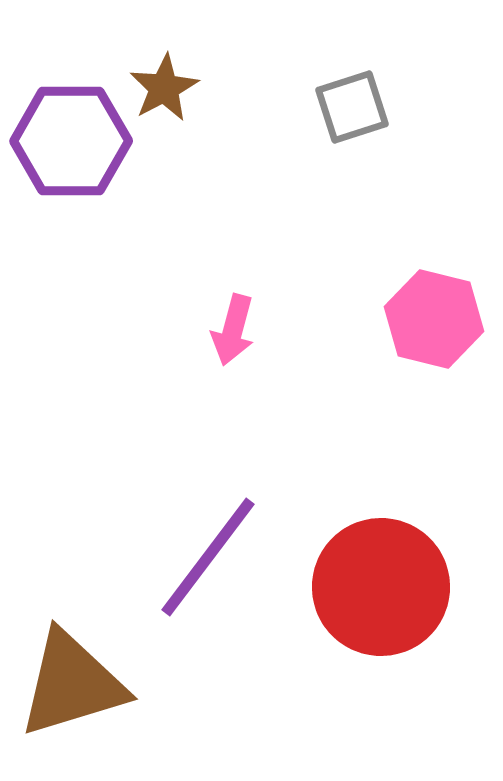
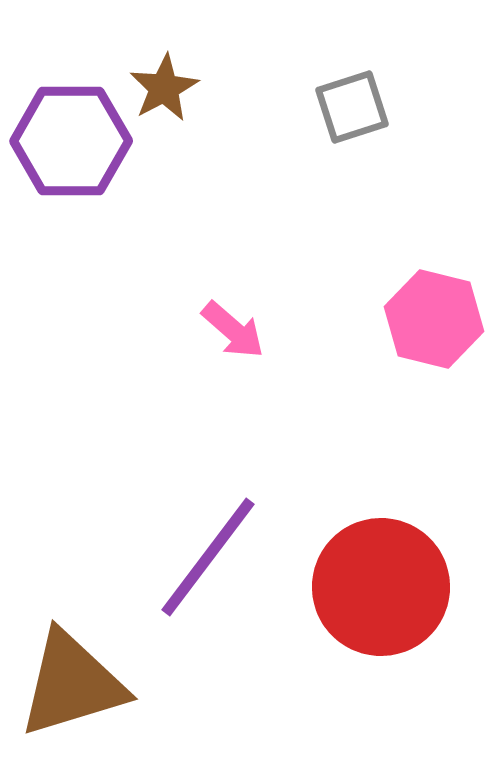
pink arrow: rotated 64 degrees counterclockwise
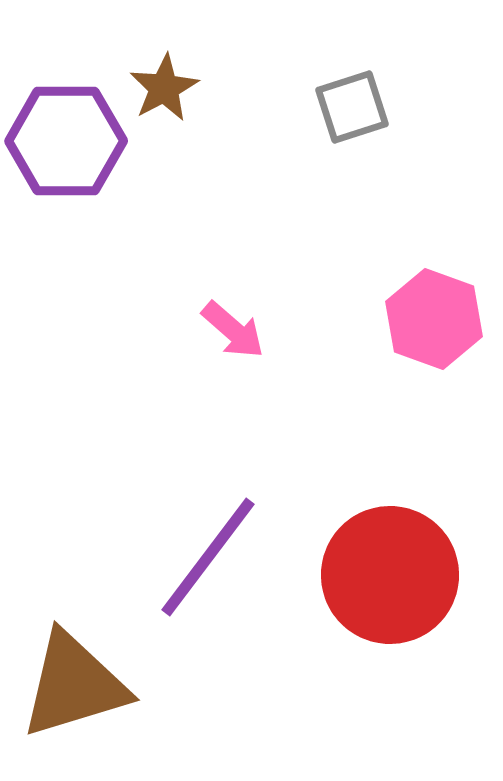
purple hexagon: moved 5 px left
pink hexagon: rotated 6 degrees clockwise
red circle: moved 9 px right, 12 px up
brown triangle: moved 2 px right, 1 px down
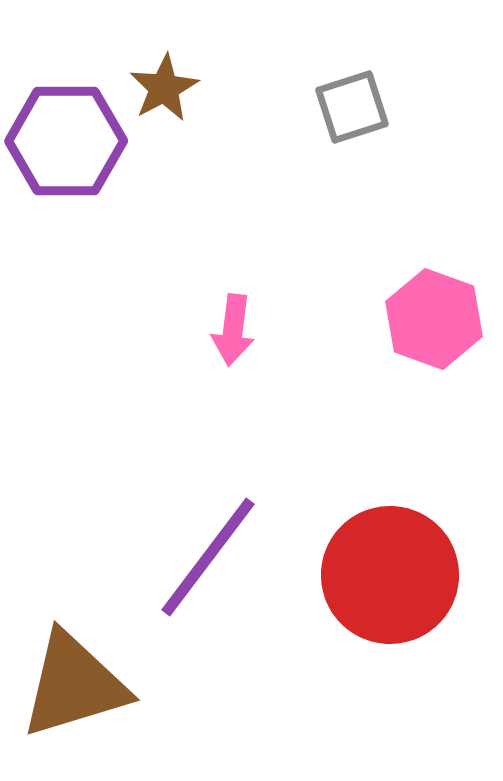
pink arrow: rotated 56 degrees clockwise
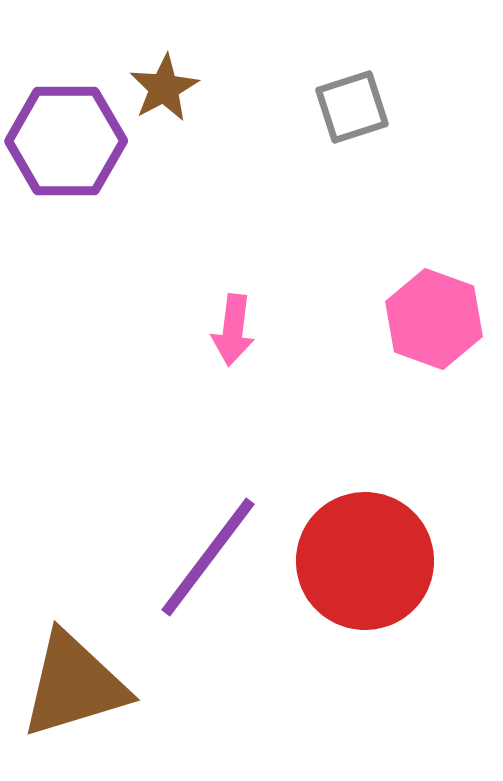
red circle: moved 25 px left, 14 px up
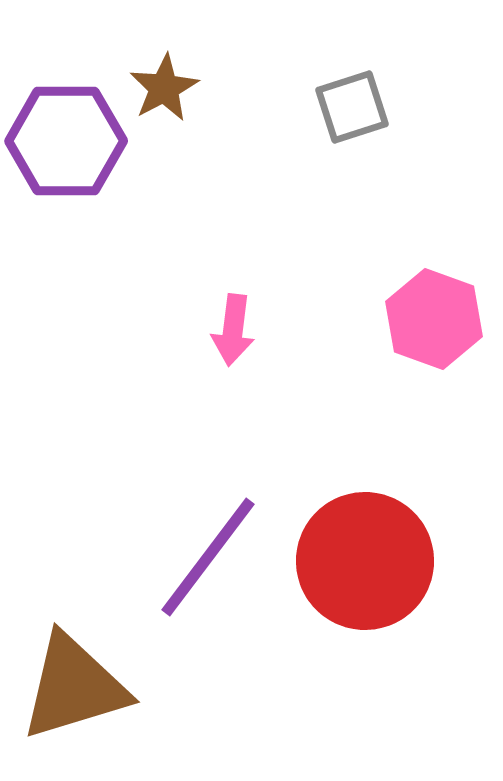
brown triangle: moved 2 px down
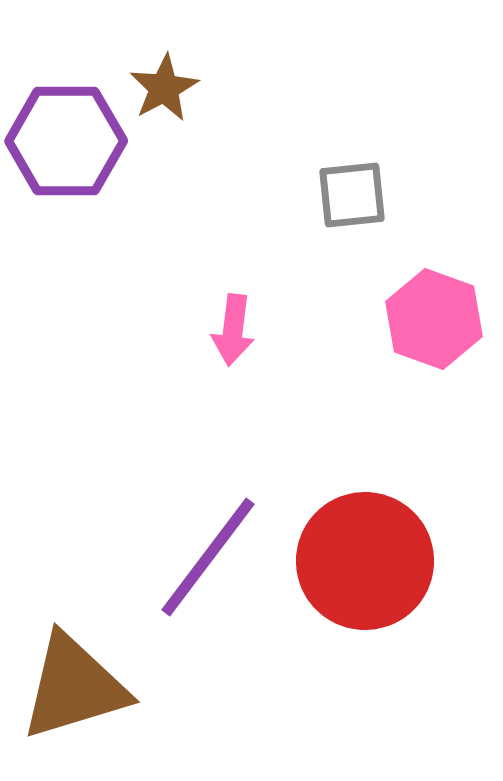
gray square: moved 88 px down; rotated 12 degrees clockwise
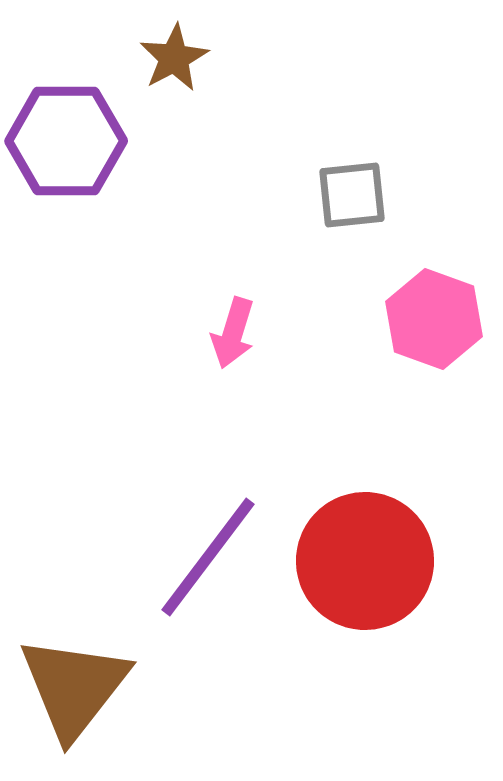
brown star: moved 10 px right, 30 px up
pink arrow: moved 3 px down; rotated 10 degrees clockwise
brown triangle: rotated 35 degrees counterclockwise
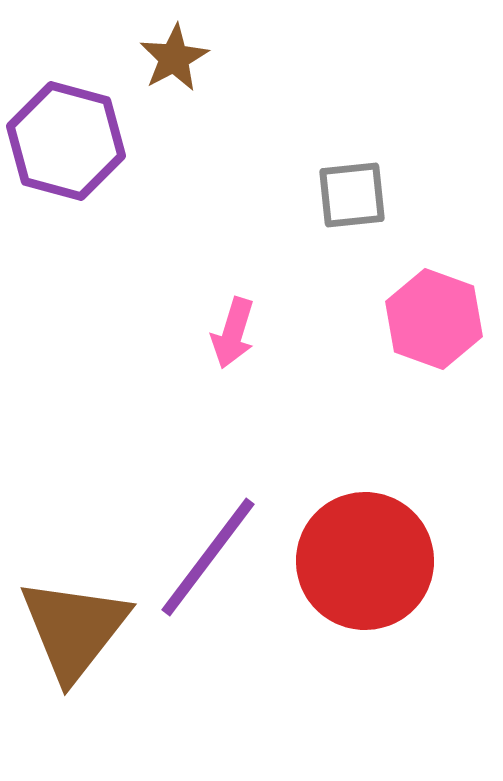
purple hexagon: rotated 15 degrees clockwise
brown triangle: moved 58 px up
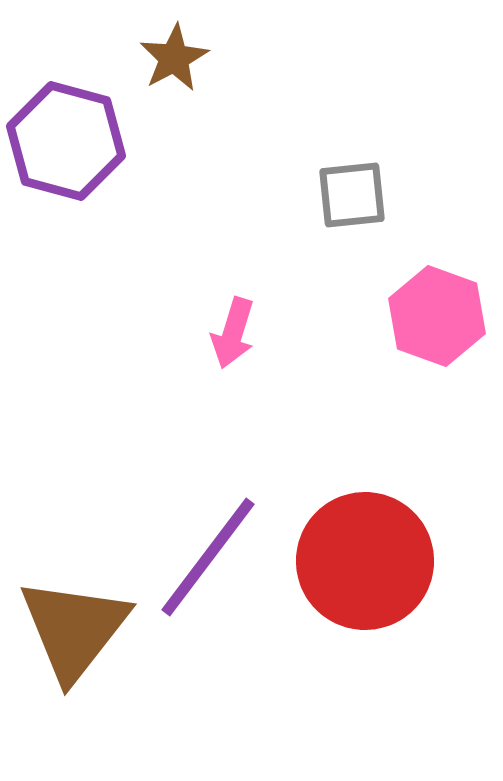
pink hexagon: moved 3 px right, 3 px up
